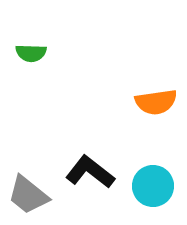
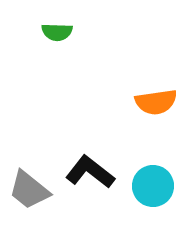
green semicircle: moved 26 px right, 21 px up
gray trapezoid: moved 1 px right, 5 px up
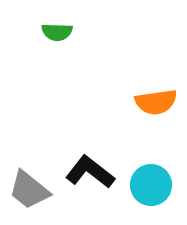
cyan circle: moved 2 px left, 1 px up
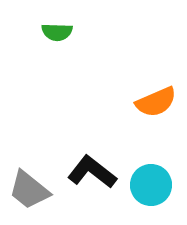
orange semicircle: rotated 15 degrees counterclockwise
black L-shape: moved 2 px right
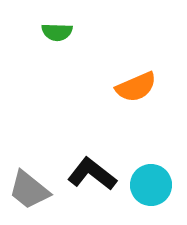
orange semicircle: moved 20 px left, 15 px up
black L-shape: moved 2 px down
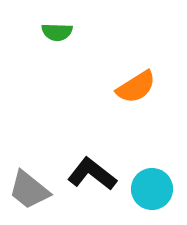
orange semicircle: rotated 9 degrees counterclockwise
cyan circle: moved 1 px right, 4 px down
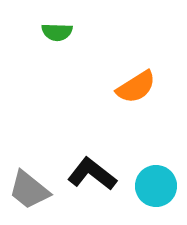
cyan circle: moved 4 px right, 3 px up
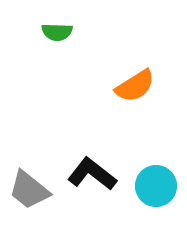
orange semicircle: moved 1 px left, 1 px up
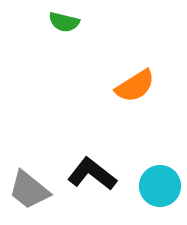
green semicircle: moved 7 px right, 10 px up; rotated 12 degrees clockwise
cyan circle: moved 4 px right
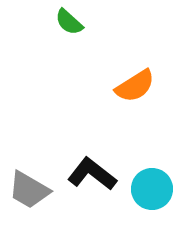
green semicircle: moved 5 px right; rotated 28 degrees clockwise
cyan circle: moved 8 px left, 3 px down
gray trapezoid: rotated 9 degrees counterclockwise
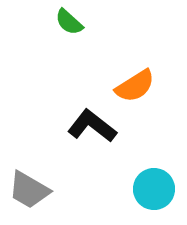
black L-shape: moved 48 px up
cyan circle: moved 2 px right
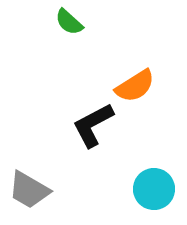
black L-shape: moved 1 px right, 1 px up; rotated 66 degrees counterclockwise
